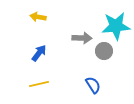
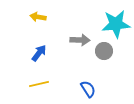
cyan star: moved 2 px up
gray arrow: moved 2 px left, 2 px down
blue semicircle: moved 5 px left, 4 px down
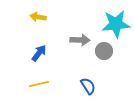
blue semicircle: moved 3 px up
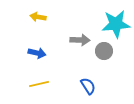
blue arrow: moved 2 px left; rotated 66 degrees clockwise
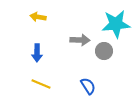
blue arrow: rotated 78 degrees clockwise
yellow line: moved 2 px right; rotated 36 degrees clockwise
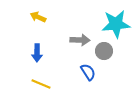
yellow arrow: rotated 14 degrees clockwise
blue semicircle: moved 14 px up
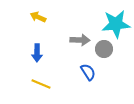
gray circle: moved 2 px up
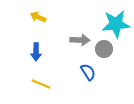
blue arrow: moved 1 px left, 1 px up
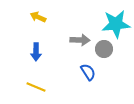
yellow line: moved 5 px left, 3 px down
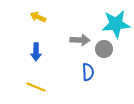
blue semicircle: rotated 30 degrees clockwise
